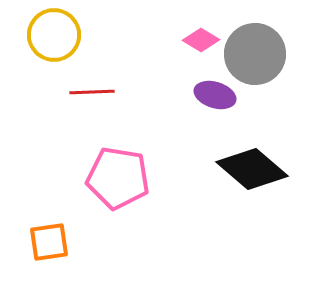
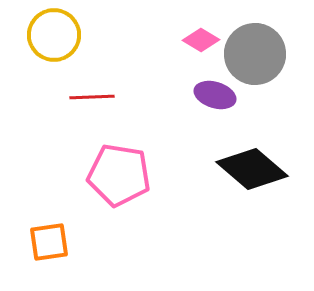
red line: moved 5 px down
pink pentagon: moved 1 px right, 3 px up
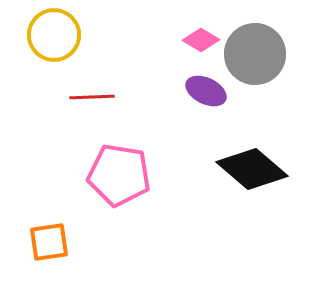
purple ellipse: moved 9 px left, 4 px up; rotated 9 degrees clockwise
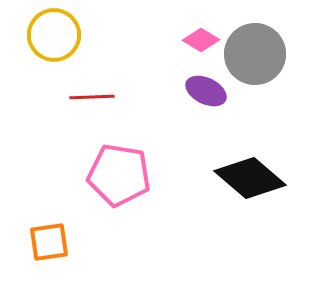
black diamond: moved 2 px left, 9 px down
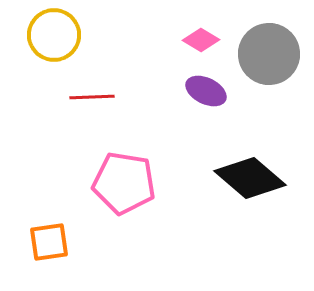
gray circle: moved 14 px right
pink pentagon: moved 5 px right, 8 px down
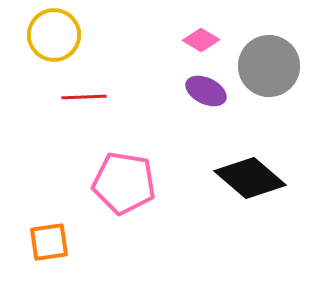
gray circle: moved 12 px down
red line: moved 8 px left
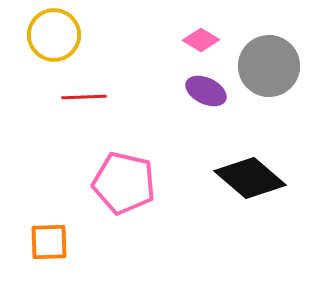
pink pentagon: rotated 4 degrees clockwise
orange square: rotated 6 degrees clockwise
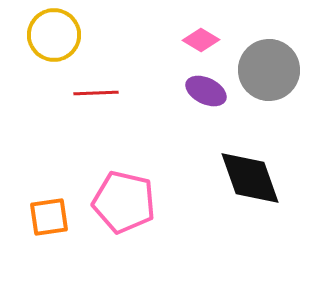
gray circle: moved 4 px down
red line: moved 12 px right, 4 px up
black diamond: rotated 30 degrees clockwise
pink pentagon: moved 19 px down
orange square: moved 25 px up; rotated 6 degrees counterclockwise
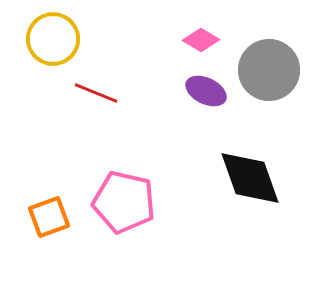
yellow circle: moved 1 px left, 4 px down
red line: rotated 24 degrees clockwise
orange square: rotated 12 degrees counterclockwise
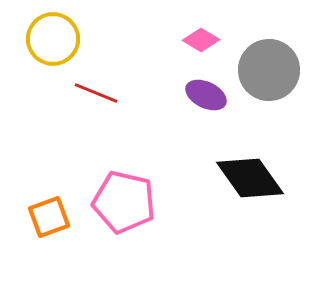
purple ellipse: moved 4 px down
black diamond: rotated 16 degrees counterclockwise
